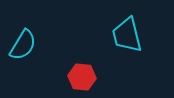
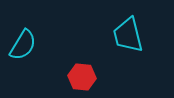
cyan trapezoid: moved 1 px right
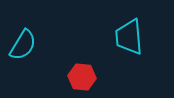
cyan trapezoid: moved 1 px right, 2 px down; rotated 9 degrees clockwise
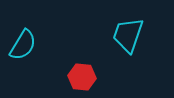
cyan trapezoid: moved 1 px left, 2 px up; rotated 24 degrees clockwise
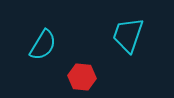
cyan semicircle: moved 20 px right
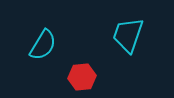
red hexagon: rotated 12 degrees counterclockwise
